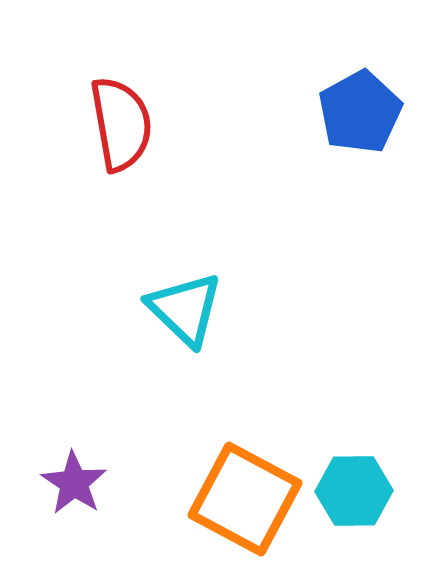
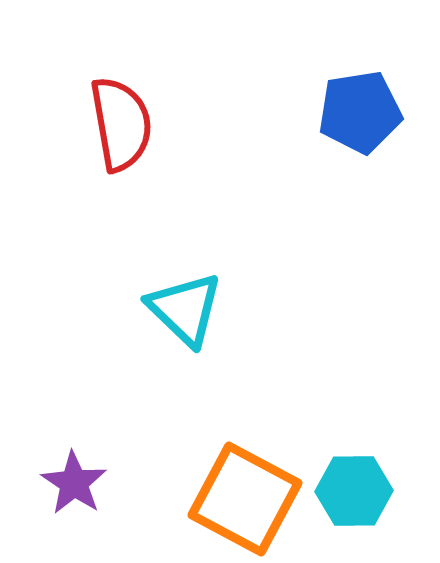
blue pentagon: rotated 20 degrees clockwise
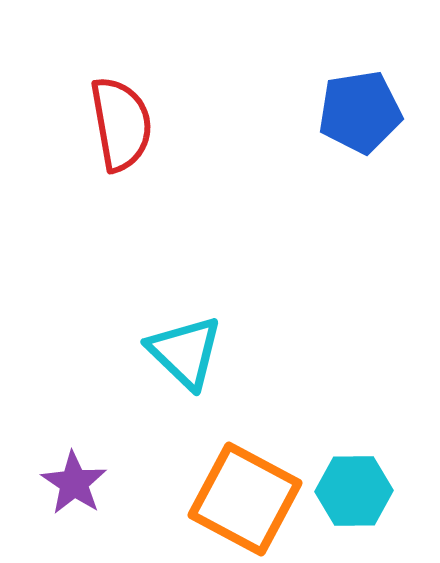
cyan triangle: moved 43 px down
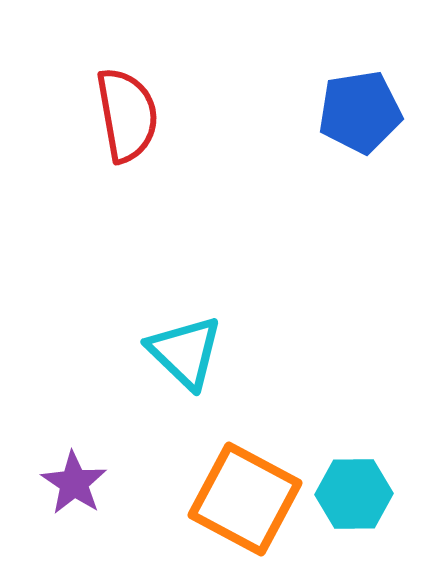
red semicircle: moved 6 px right, 9 px up
cyan hexagon: moved 3 px down
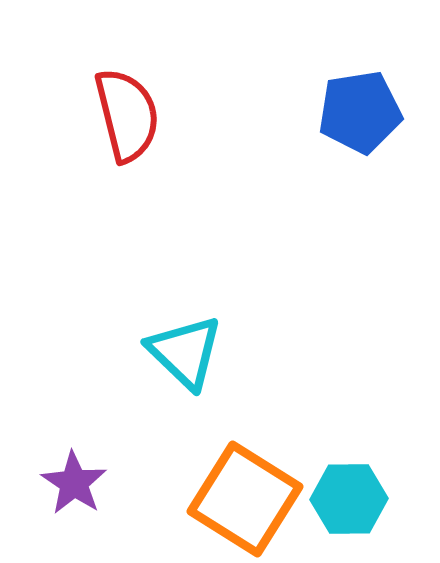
red semicircle: rotated 4 degrees counterclockwise
cyan hexagon: moved 5 px left, 5 px down
orange square: rotated 4 degrees clockwise
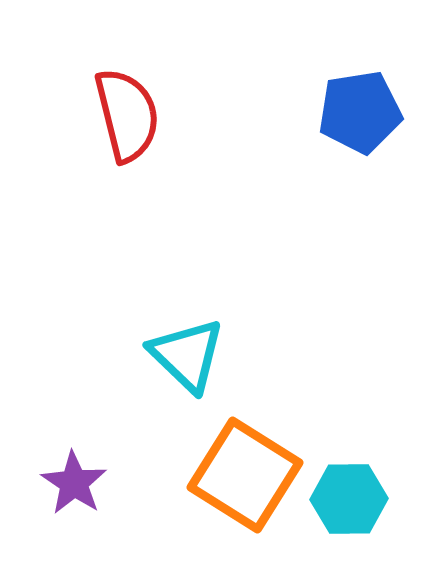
cyan triangle: moved 2 px right, 3 px down
orange square: moved 24 px up
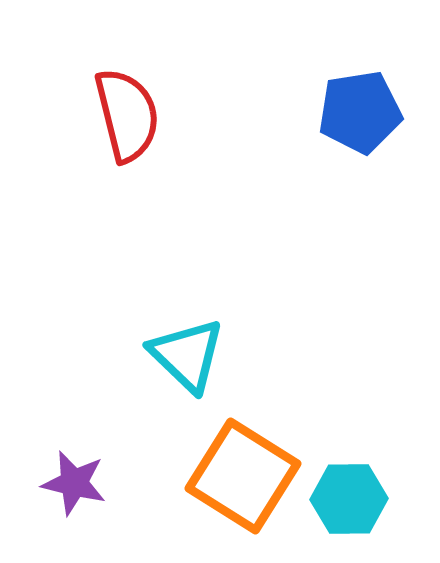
orange square: moved 2 px left, 1 px down
purple star: rotated 20 degrees counterclockwise
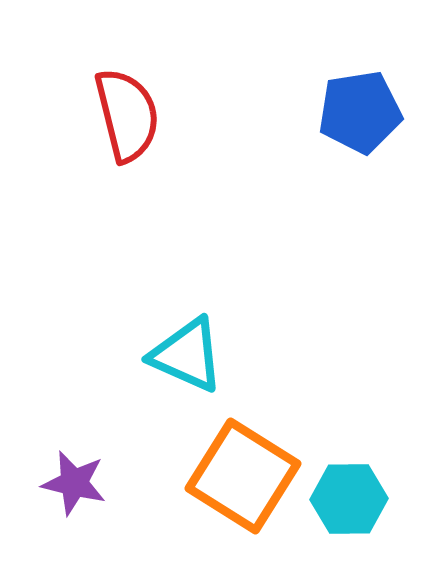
cyan triangle: rotated 20 degrees counterclockwise
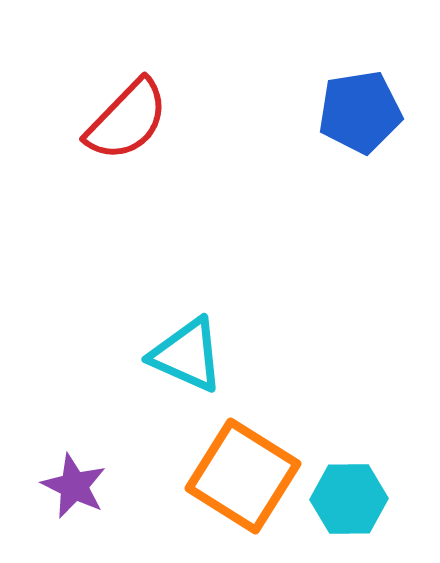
red semicircle: moved 5 px down; rotated 58 degrees clockwise
purple star: moved 3 px down; rotated 12 degrees clockwise
